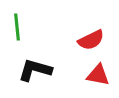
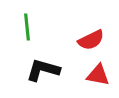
green line: moved 10 px right
black L-shape: moved 8 px right
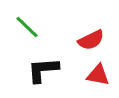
green line: rotated 40 degrees counterclockwise
black L-shape: rotated 20 degrees counterclockwise
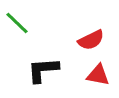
green line: moved 10 px left, 4 px up
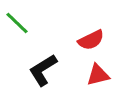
black L-shape: rotated 28 degrees counterclockwise
red triangle: rotated 25 degrees counterclockwise
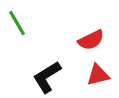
green line: rotated 16 degrees clockwise
black L-shape: moved 4 px right, 7 px down
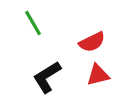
green line: moved 16 px right
red semicircle: moved 1 px right, 2 px down
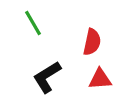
red semicircle: rotated 52 degrees counterclockwise
red triangle: moved 2 px right, 4 px down; rotated 10 degrees clockwise
